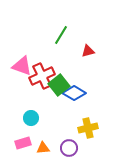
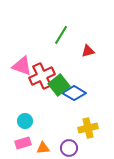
cyan circle: moved 6 px left, 3 px down
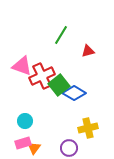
orange triangle: moved 9 px left; rotated 48 degrees counterclockwise
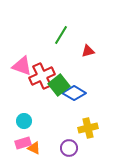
cyan circle: moved 1 px left
orange triangle: rotated 40 degrees counterclockwise
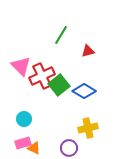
pink triangle: moved 1 px left; rotated 25 degrees clockwise
blue diamond: moved 10 px right, 2 px up
cyan circle: moved 2 px up
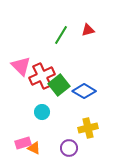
red triangle: moved 21 px up
cyan circle: moved 18 px right, 7 px up
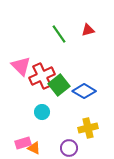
green line: moved 2 px left, 1 px up; rotated 66 degrees counterclockwise
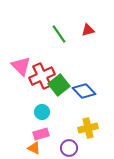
blue diamond: rotated 15 degrees clockwise
pink rectangle: moved 18 px right, 9 px up
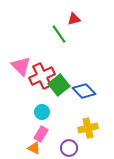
red triangle: moved 14 px left, 11 px up
pink rectangle: rotated 42 degrees counterclockwise
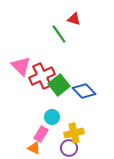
red triangle: rotated 32 degrees clockwise
cyan circle: moved 10 px right, 5 px down
yellow cross: moved 14 px left, 5 px down
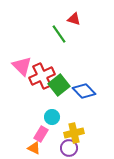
pink triangle: moved 1 px right
